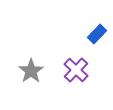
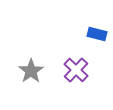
blue rectangle: rotated 60 degrees clockwise
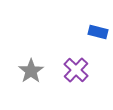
blue rectangle: moved 1 px right, 2 px up
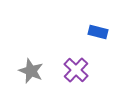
gray star: rotated 15 degrees counterclockwise
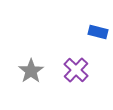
gray star: rotated 15 degrees clockwise
